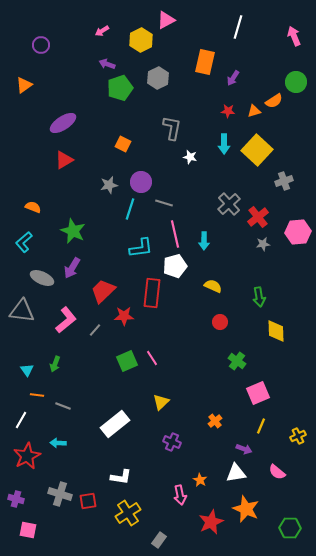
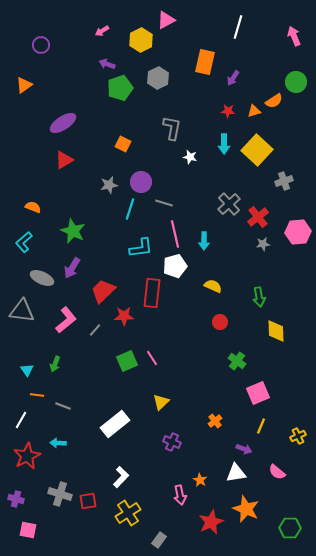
white L-shape at (121, 477): rotated 55 degrees counterclockwise
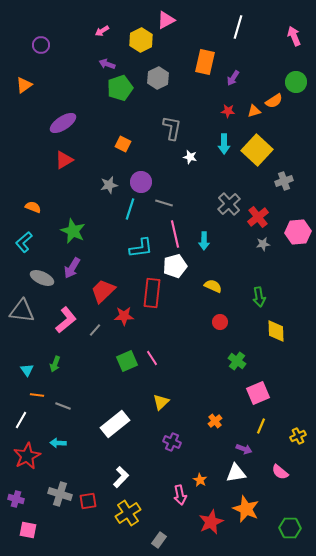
pink semicircle at (277, 472): moved 3 px right
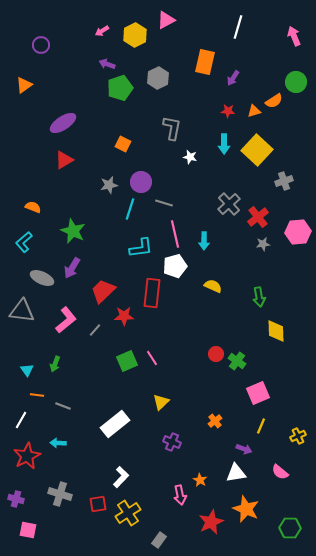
yellow hexagon at (141, 40): moved 6 px left, 5 px up
red circle at (220, 322): moved 4 px left, 32 px down
red square at (88, 501): moved 10 px right, 3 px down
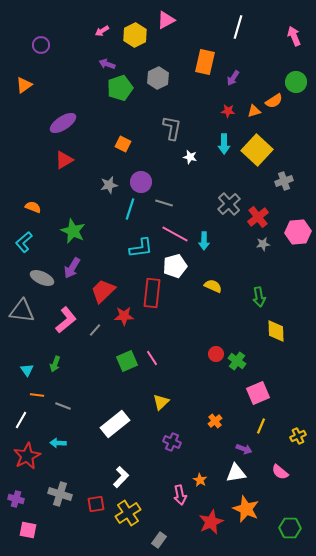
pink line at (175, 234): rotated 48 degrees counterclockwise
red square at (98, 504): moved 2 px left
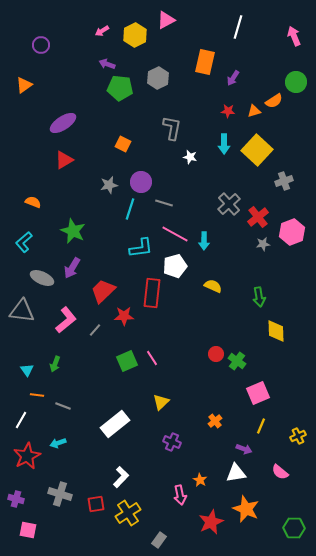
green pentagon at (120, 88): rotated 25 degrees clockwise
orange semicircle at (33, 207): moved 5 px up
pink hexagon at (298, 232): moved 6 px left; rotated 15 degrees counterclockwise
cyan arrow at (58, 443): rotated 21 degrees counterclockwise
green hexagon at (290, 528): moved 4 px right
